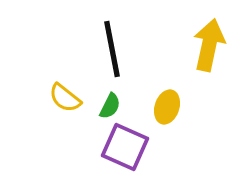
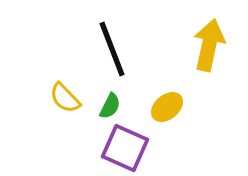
black line: rotated 10 degrees counterclockwise
yellow semicircle: rotated 8 degrees clockwise
yellow ellipse: rotated 32 degrees clockwise
purple square: moved 1 px down
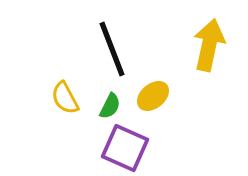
yellow semicircle: rotated 16 degrees clockwise
yellow ellipse: moved 14 px left, 11 px up
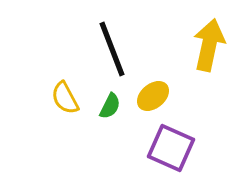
purple square: moved 46 px right
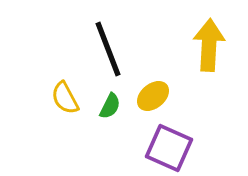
yellow arrow: rotated 9 degrees counterclockwise
black line: moved 4 px left
purple square: moved 2 px left
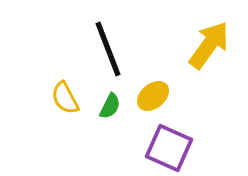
yellow arrow: rotated 33 degrees clockwise
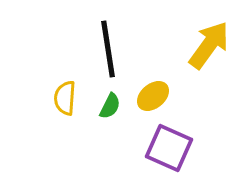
black line: rotated 12 degrees clockwise
yellow semicircle: rotated 32 degrees clockwise
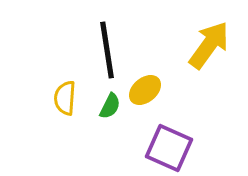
black line: moved 1 px left, 1 px down
yellow ellipse: moved 8 px left, 6 px up
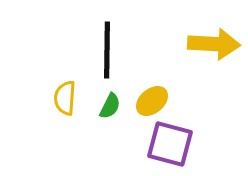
yellow arrow: moved 5 px right, 1 px up; rotated 57 degrees clockwise
black line: rotated 10 degrees clockwise
yellow ellipse: moved 7 px right, 11 px down
purple square: moved 1 px right, 4 px up; rotated 9 degrees counterclockwise
